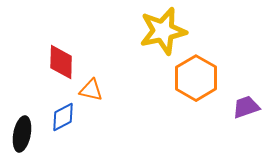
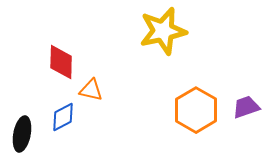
orange hexagon: moved 32 px down
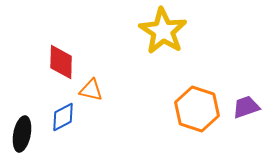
yellow star: rotated 27 degrees counterclockwise
orange hexagon: moved 1 px right, 1 px up; rotated 12 degrees counterclockwise
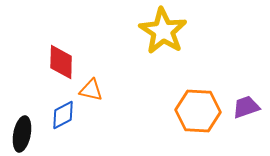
orange hexagon: moved 1 px right, 2 px down; rotated 15 degrees counterclockwise
blue diamond: moved 2 px up
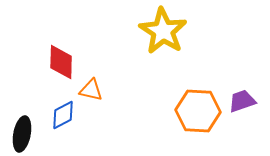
purple trapezoid: moved 4 px left, 6 px up
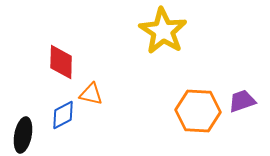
orange triangle: moved 4 px down
black ellipse: moved 1 px right, 1 px down
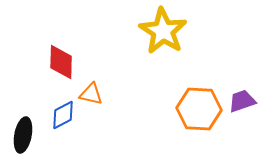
orange hexagon: moved 1 px right, 2 px up
